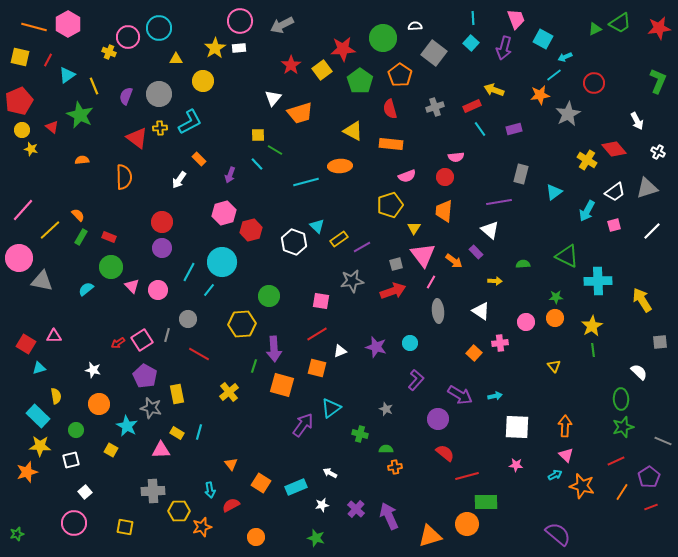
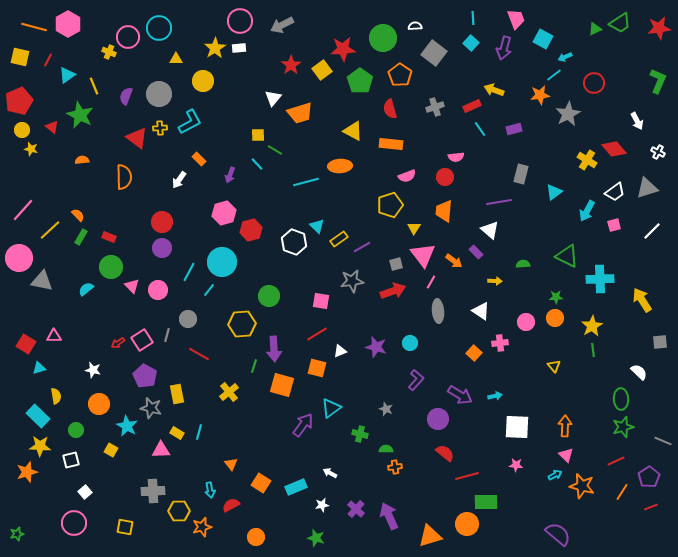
cyan cross at (598, 281): moved 2 px right, 2 px up
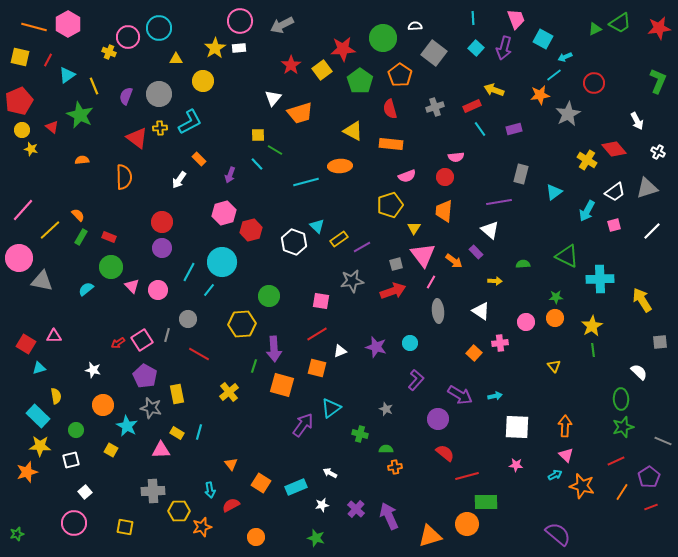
cyan square at (471, 43): moved 5 px right, 5 px down
orange circle at (99, 404): moved 4 px right, 1 px down
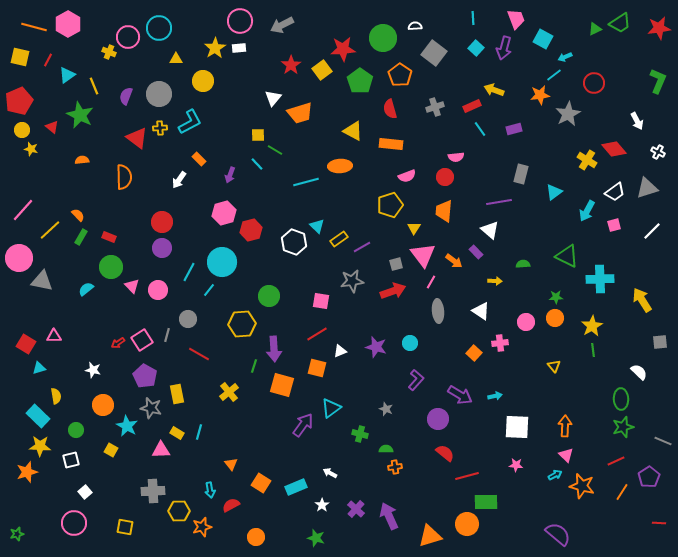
white star at (322, 505): rotated 24 degrees counterclockwise
red line at (651, 507): moved 8 px right, 16 px down; rotated 24 degrees clockwise
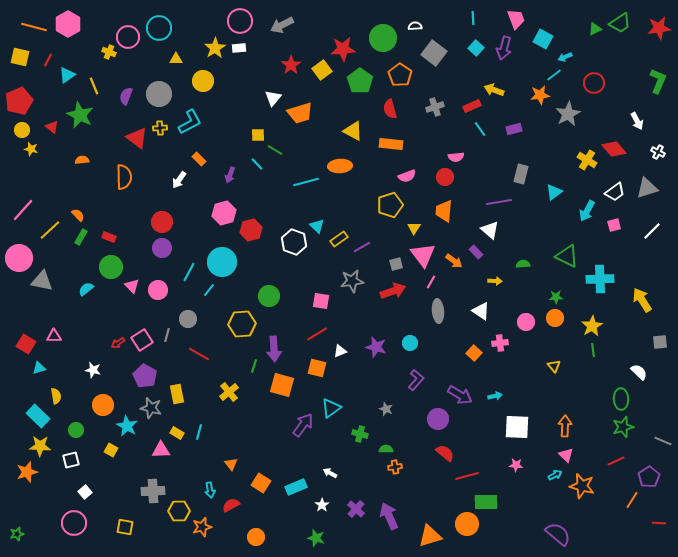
orange line at (622, 492): moved 10 px right, 8 px down
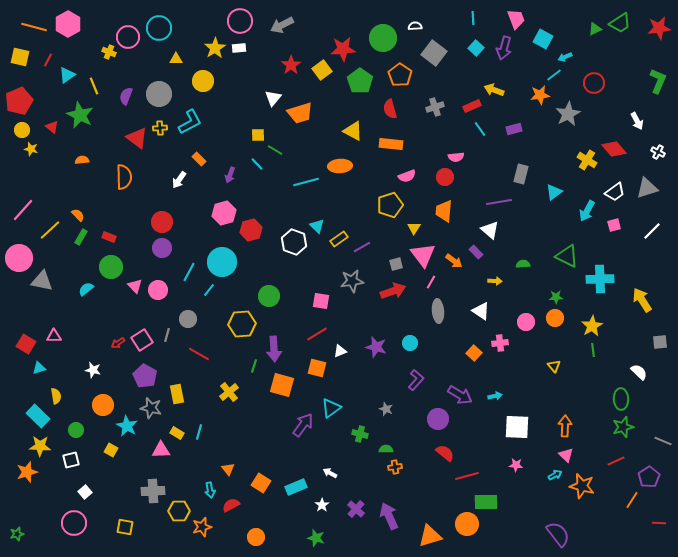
pink triangle at (132, 286): moved 3 px right
orange triangle at (231, 464): moved 3 px left, 5 px down
purple semicircle at (558, 534): rotated 12 degrees clockwise
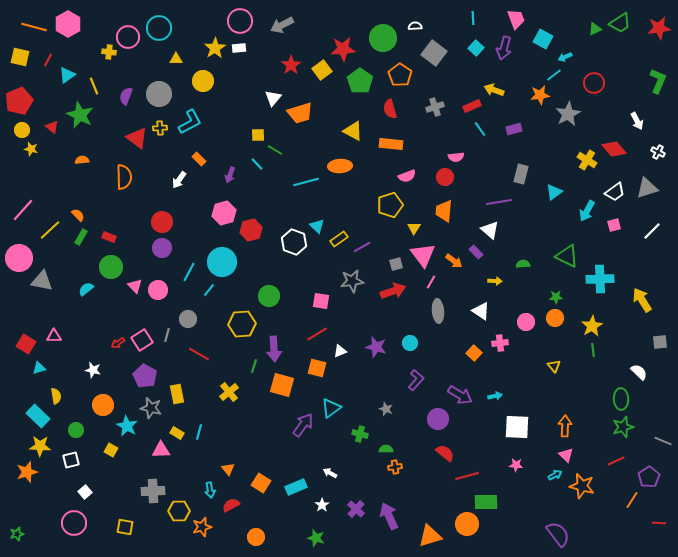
yellow cross at (109, 52): rotated 16 degrees counterclockwise
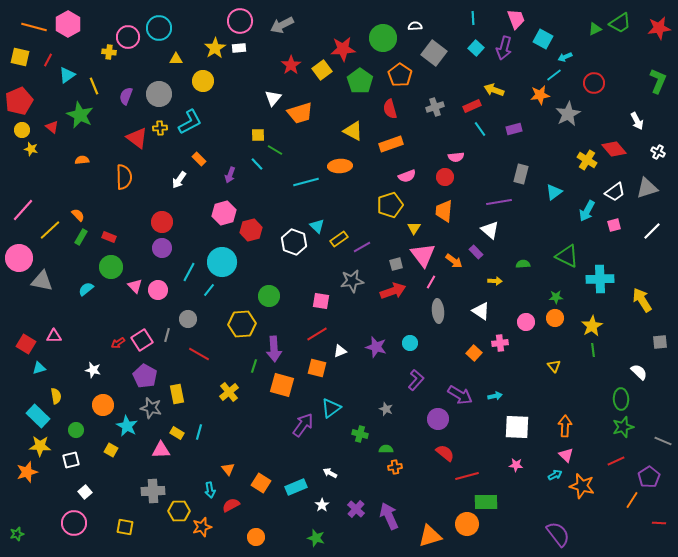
orange rectangle at (391, 144): rotated 25 degrees counterclockwise
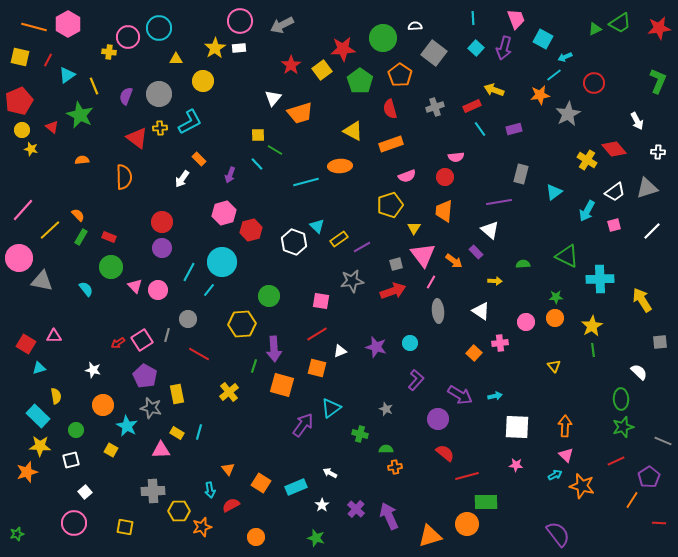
white cross at (658, 152): rotated 24 degrees counterclockwise
white arrow at (179, 180): moved 3 px right, 1 px up
cyan semicircle at (86, 289): rotated 91 degrees clockwise
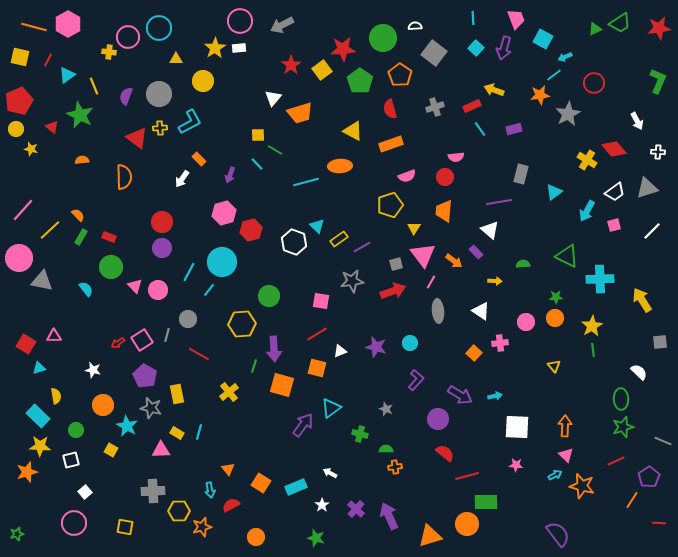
yellow circle at (22, 130): moved 6 px left, 1 px up
